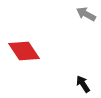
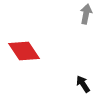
gray arrow: rotated 72 degrees clockwise
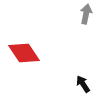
red diamond: moved 2 px down
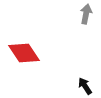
black arrow: moved 2 px right, 2 px down
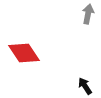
gray arrow: moved 2 px right
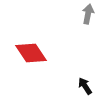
red diamond: moved 7 px right
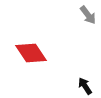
gray arrow: moved 1 px down; rotated 132 degrees clockwise
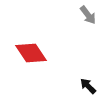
black arrow: moved 3 px right; rotated 12 degrees counterclockwise
